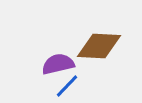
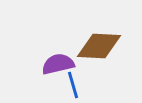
blue line: moved 6 px right, 1 px up; rotated 60 degrees counterclockwise
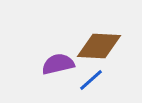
blue line: moved 18 px right, 5 px up; rotated 64 degrees clockwise
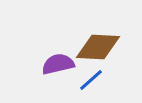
brown diamond: moved 1 px left, 1 px down
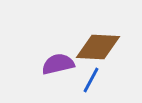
blue line: rotated 20 degrees counterclockwise
